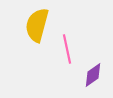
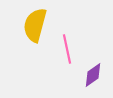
yellow semicircle: moved 2 px left
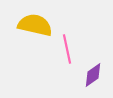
yellow semicircle: rotated 88 degrees clockwise
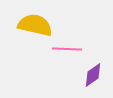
pink line: rotated 76 degrees counterclockwise
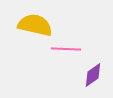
pink line: moved 1 px left
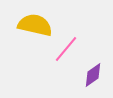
pink line: rotated 52 degrees counterclockwise
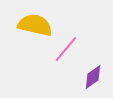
purple diamond: moved 2 px down
